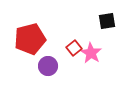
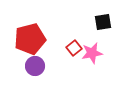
black square: moved 4 px left, 1 px down
pink star: moved 1 px right; rotated 30 degrees clockwise
purple circle: moved 13 px left
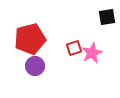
black square: moved 4 px right, 5 px up
red square: rotated 21 degrees clockwise
pink star: rotated 15 degrees counterclockwise
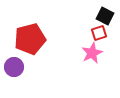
black square: moved 2 px left, 1 px up; rotated 36 degrees clockwise
red square: moved 25 px right, 15 px up
purple circle: moved 21 px left, 1 px down
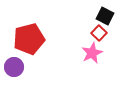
red square: rotated 28 degrees counterclockwise
red pentagon: moved 1 px left
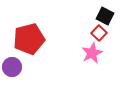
purple circle: moved 2 px left
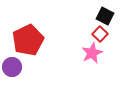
red square: moved 1 px right, 1 px down
red pentagon: moved 1 px left, 1 px down; rotated 12 degrees counterclockwise
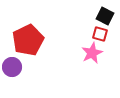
red square: rotated 28 degrees counterclockwise
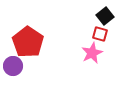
black square: rotated 24 degrees clockwise
red pentagon: moved 2 px down; rotated 12 degrees counterclockwise
purple circle: moved 1 px right, 1 px up
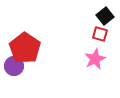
red pentagon: moved 3 px left, 6 px down
pink star: moved 3 px right, 6 px down
purple circle: moved 1 px right
